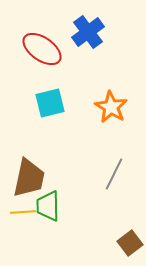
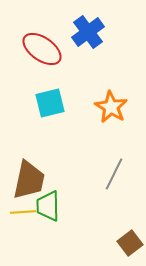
brown trapezoid: moved 2 px down
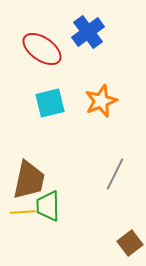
orange star: moved 10 px left, 6 px up; rotated 20 degrees clockwise
gray line: moved 1 px right
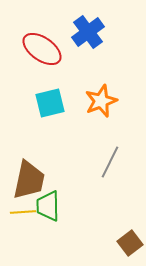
gray line: moved 5 px left, 12 px up
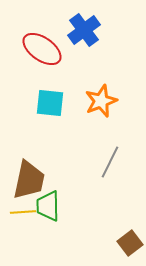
blue cross: moved 4 px left, 2 px up
cyan square: rotated 20 degrees clockwise
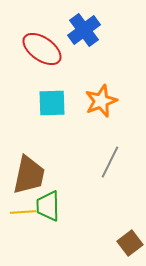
cyan square: moved 2 px right; rotated 8 degrees counterclockwise
brown trapezoid: moved 5 px up
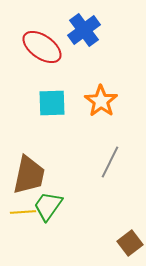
red ellipse: moved 2 px up
orange star: rotated 16 degrees counterclockwise
green trapezoid: rotated 36 degrees clockwise
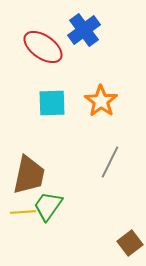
red ellipse: moved 1 px right
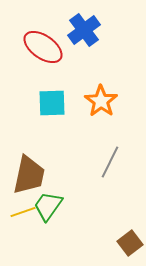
yellow line: rotated 15 degrees counterclockwise
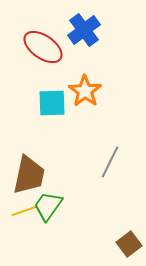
orange star: moved 16 px left, 10 px up
yellow line: moved 1 px right, 1 px up
brown square: moved 1 px left, 1 px down
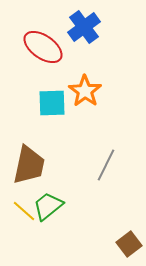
blue cross: moved 3 px up
gray line: moved 4 px left, 3 px down
brown trapezoid: moved 10 px up
green trapezoid: rotated 16 degrees clockwise
yellow line: rotated 60 degrees clockwise
